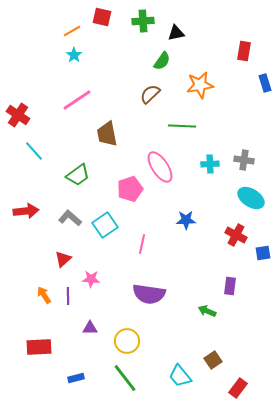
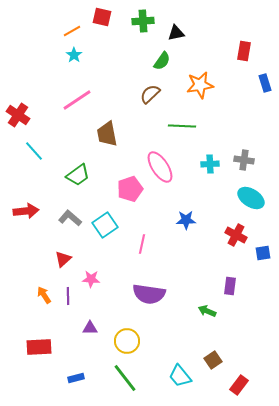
red rectangle at (238, 388): moved 1 px right, 3 px up
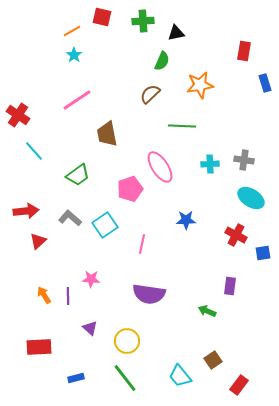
green semicircle at (162, 61): rotated 12 degrees counterclockwise
red triangle at (63, 259): moved 25 px left, 18 px up
purple triangle at (90, 328): rotated 42 degrees clockwise
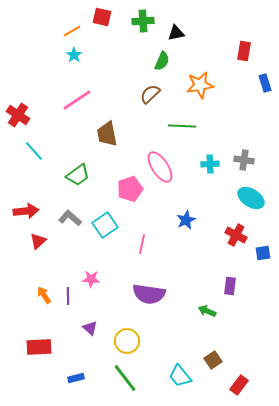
blue star at (186, 220): rotated 24 degrees counterclockwise
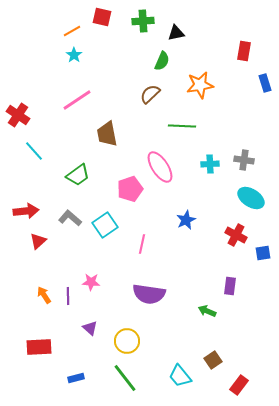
pink star at (91, 279): moved 3 px down
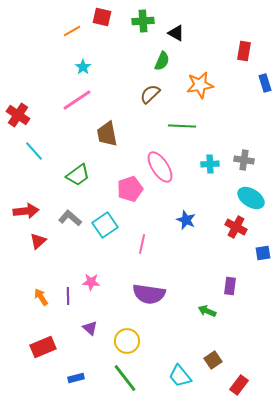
black triangle at (176, 33): rotated 42 degrees clockwise
cyan star at (74, 55): moved 9 px right, 12 px down
blue star at (186, 220): rotated 24 degrees counterclockwise
red cross at (236, 235): moved 8 px up
orange arrow at (44, 295): moved 3 px left, 2 px down
red rectangle at (39, 347): moved 4 px right; rotated 20 degrees counterclockwise
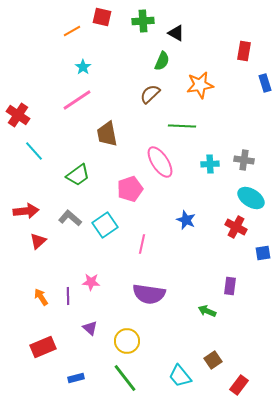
pink ellipse at (160, 167): moved 5 px up
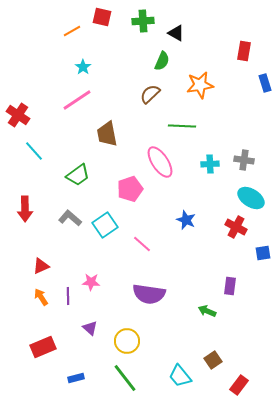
red arrow at (26, 211): moved 1 px left, 2 px up; rotated 95 degrees clockwise
red triangle at (38, 241): moved 3 px right, 25 px down; rotated 18 degrees clockwise
pink line at (142, 244): rotated 60 degrees counterclockwise
